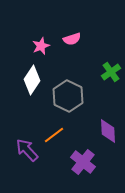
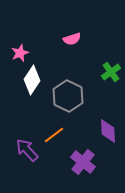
pink star: moved 21 px left, 7 px down
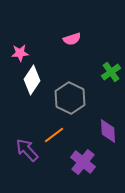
pink star: rotated 18 degrees clockwise
gray hexagon: moved 2 px right, 2 px down
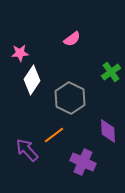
pink semicircle: rotated 18 degrees counterclockwise
purple cross: rotated 15 degrees counterclockwise
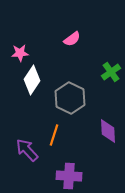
orange line: rotated 35 degrees counterclockwise
purple cross: moved 14 px left, 14 px down; rotated 20 degrees counterclockwise
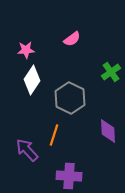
pink star: moved 6 px right, 3 px up
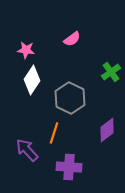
pink star: rotated 12 degrees clockwise
purple diamond: moved 1 px left, 1 px up; rotated 55 degrees clockwise
orange line: moved 2 px up
purple cross: moved 9 px up
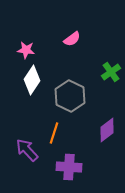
gray hexagon: moved 2 px up
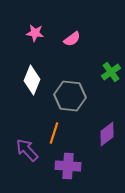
pink star: moved 9 px right, 17 px up
white diamond: rotated 12 degrees counterclockwise
gray hexagon: rotated 20 degrees counterclockwise
purple diamond: moved 4 px down
purple cross: moved 1 px left, 1 px up
